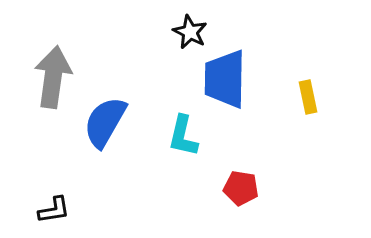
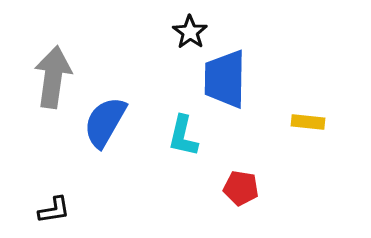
black star: rotated 8 degrees clockwise
yellow rectangle: moved 25 px down; rotated 72 degrees counterclockwise
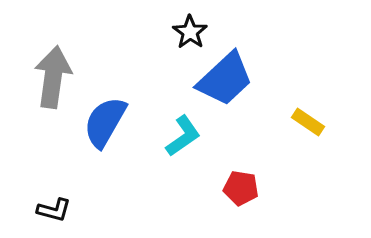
blue trapezoid: rotated 134 degrees counterclockwise
yellow rectangle: rotated 28 degrees clockwise
cyan L-shape: rotated 138 degrees counterclockwise
black L-shape: rotated 24 degrees clockwise
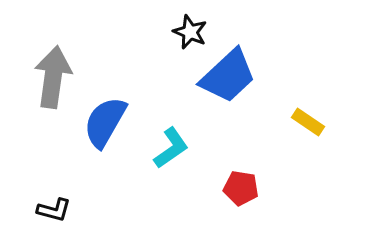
black star: rotated 12 degrees counterclockwise
blue trapezoid: moved 3 px right, 3 px up
cyan L-shape: moved 12 px left, 12 px down
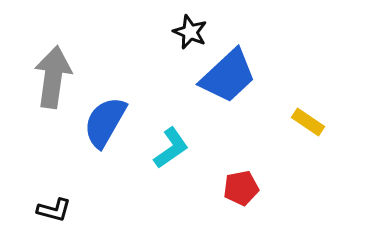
red pentagon: rotated 20 degrees counterclockwise
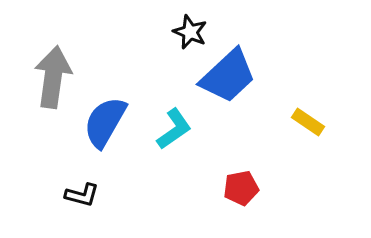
cyan L-shape: moved 3 px right, 19 px up
black L-shape: moved 28 px right, 15 px up
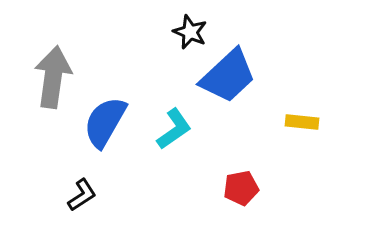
yellow rectangle: moved 6 px left; rotated 28 degrees counterclockwise
black L-shape: rotated 48 degrees counterclockwise
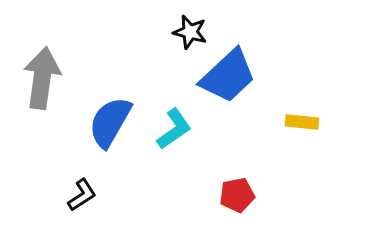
black star: rotated 8 degrees counterclockwise
gray arrow: moved 11 px left, 1 px down
blue semicircle: moved 5 px right
red pentagon: moved 4 px left, 7 px down
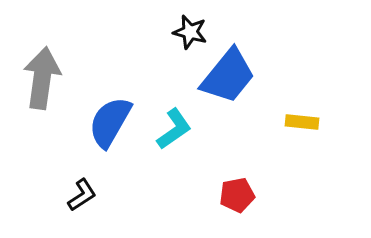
blue trapezoid: rotated 8 degrees counterclockwise
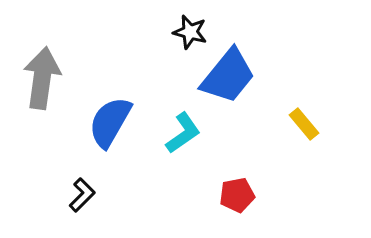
yellow rectangle: moved 2 px right, 2 px down; rotated 44 degrees clockwise
cyan L-shape: moved 9 px right, 4 px down
black L-shape: rotated 12 degrees counterclockwise
